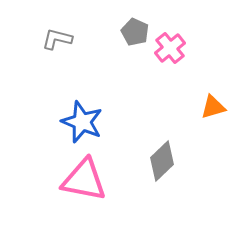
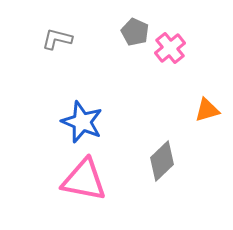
orange triangle: moved 6 px left, 3 px down
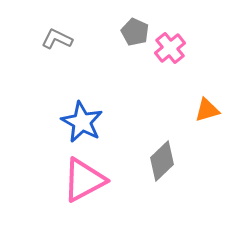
gray L-shape: rotated 12 degrees clockwise
blue star: rotated 6 degrees clockwise
pink triangle: rotated 39 degrees counterclockwise
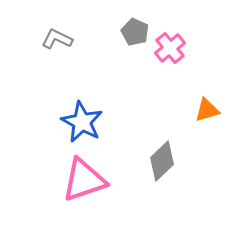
pink triangle: rotated 9 degrees clockwise
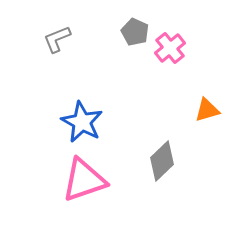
gray L-shape: rotated 48 degrees counterclockwise
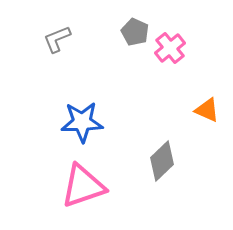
orange triangle: rotated 40 degrees clockwise
blue star: rotated 30 degrees counterclockwise
pink triangle: moved 1 px left, 6 px down
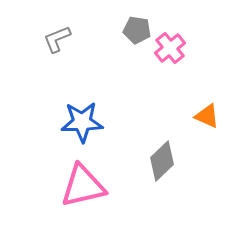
gray pentagon: moved 2 px right, 2 px up; rotated 16 degrees counterclockwise
orange triangle: moved 6 px down
pink triangle: rotated 6 degrees clockwise
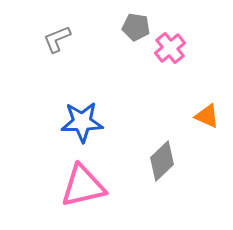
gray pentagon: moved 1 px left, 3 px up
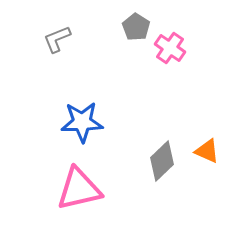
gray pentagon: rotated 24 degrees clockwise
pink cross: rotated 16 degrees counterclockwise
orange triangle: moved 35 px down
pink triangle: moved 4 px left, 3 px down
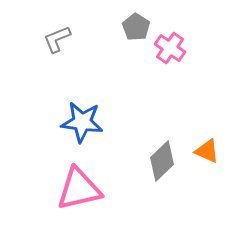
blue star: rotated 9 degrees clockwise
